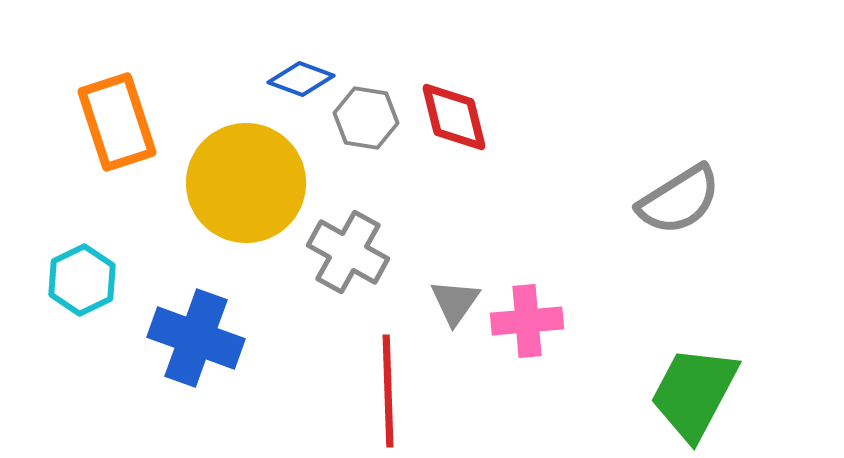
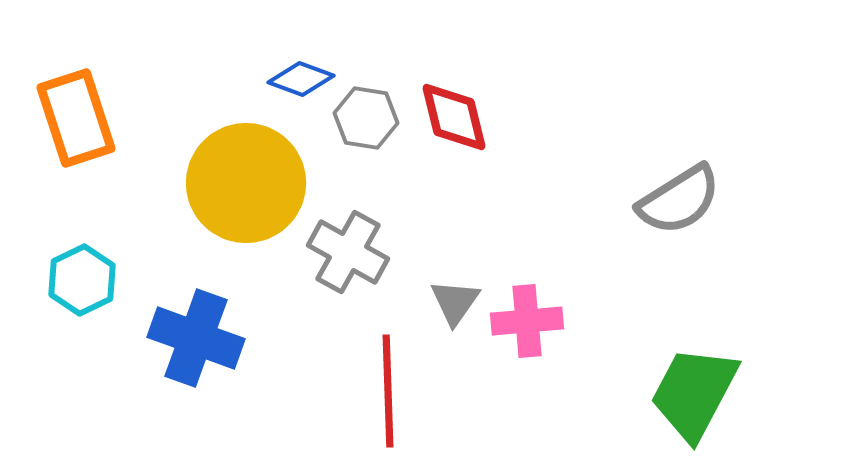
orange rectangle: moved 41 px left, 4 px up
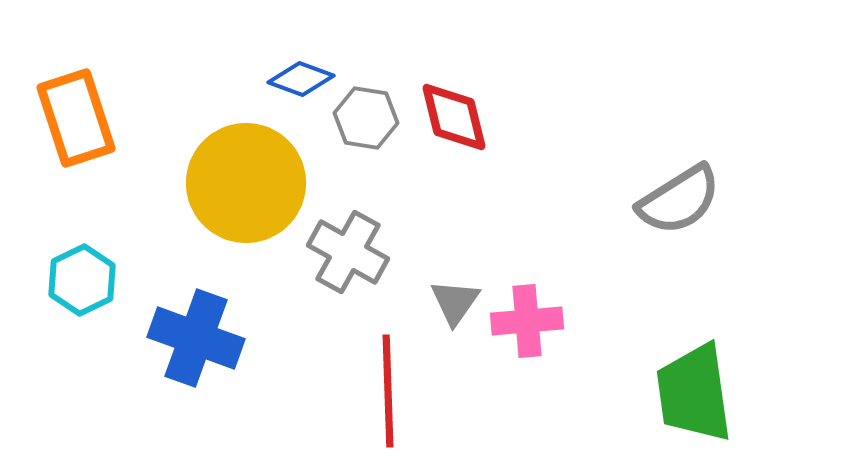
green trapezoid: rotated 36 degrees counterclockwise
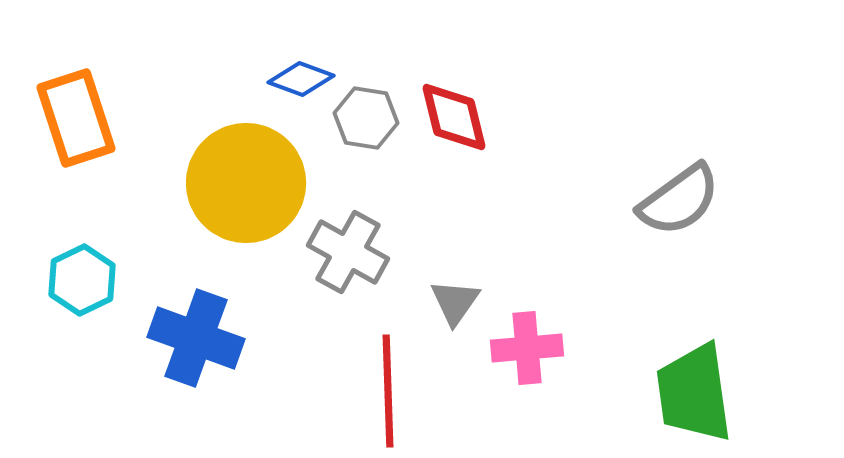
gray semicircle: rotated 4 degrees counterclockwise
pink cross: moved 27 px down
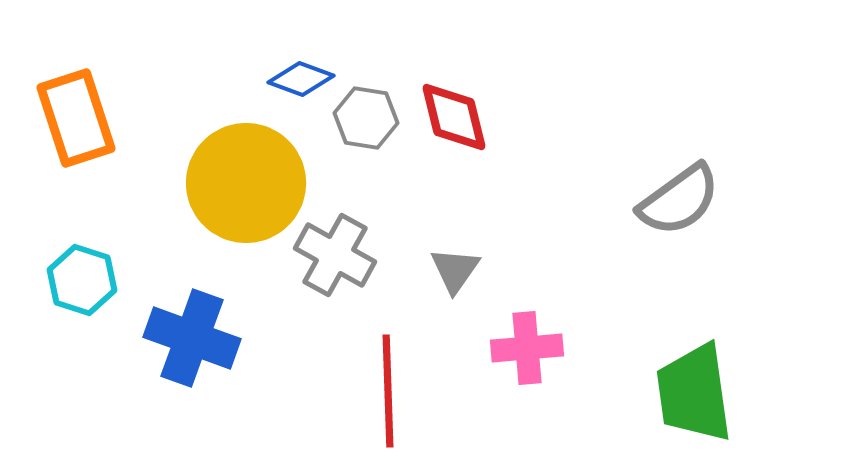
gray cross: moved 13 px left, 3 px down
cyan hexagon: rotated 16 degrees counterclockwise
gray triangle: moved 32 px up
blue cross: moved 4 px left
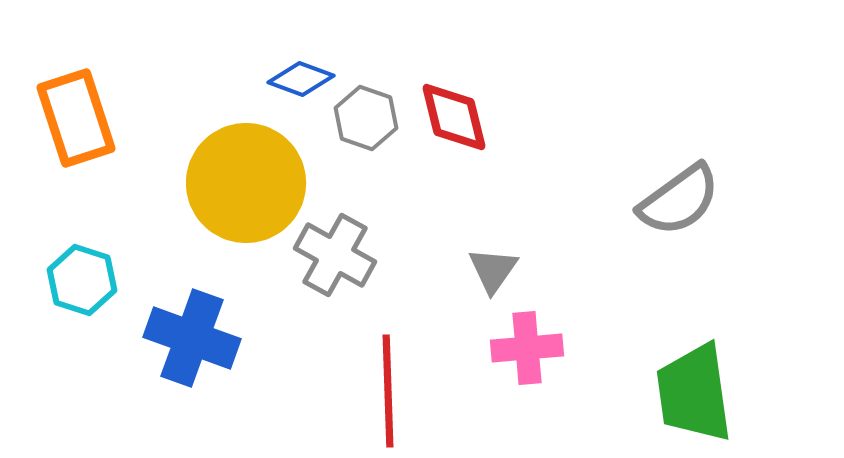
gray hexagon: rotated 10 degrees clockwise
gray triangle: moved 38 px right
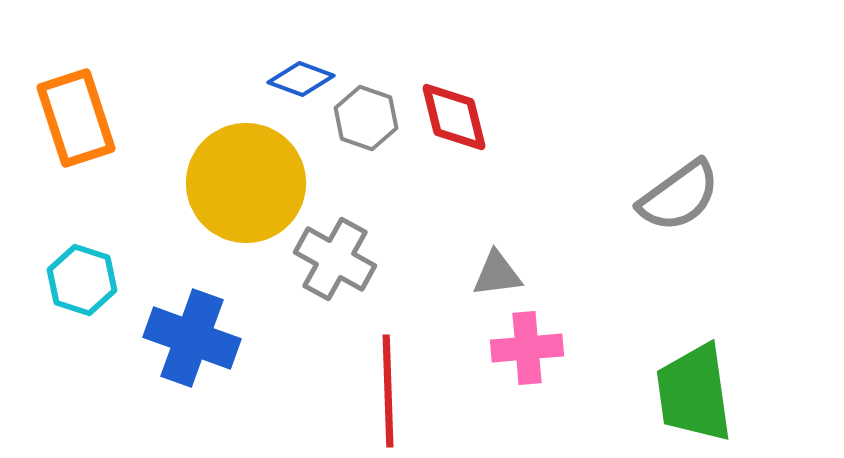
gray semicircle: moved 4 px up
gray cross: moved 4 px down
gray triangle: moved 4 px right, 4 px down; rotated 48 degrees clockwise
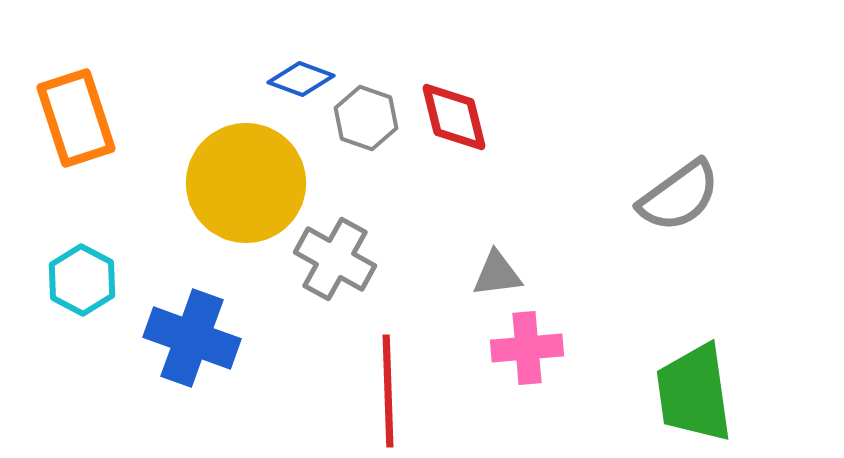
cyan hexagon: rotated 10 degrees clockwise
